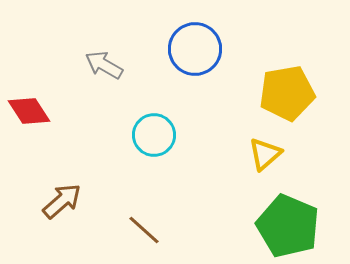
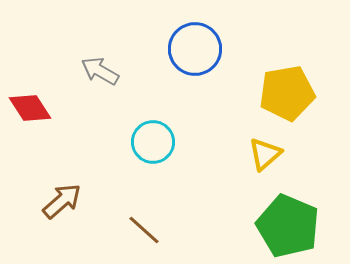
gray arrow: moved 4 px left, 6 px down
red diamond: moved 1 px right, 3 px up
cyan circle: moved 1 px left, 7 px down
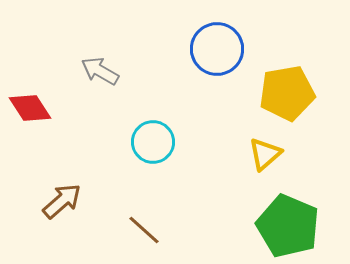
blue circle: moved 22 px right
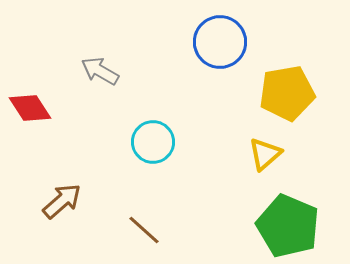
blue circle: moved 3 px right, 7 px up
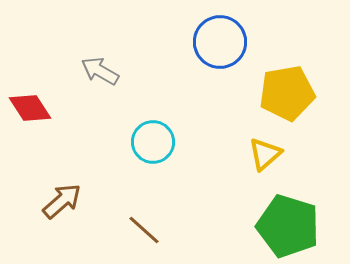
green pentagon: rotated 6 degrees counterclockwise
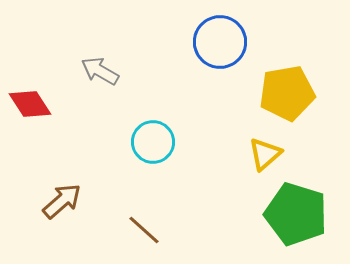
red diamond: moved 4 px up
green pentagon: moved 8 px right, 12 px up
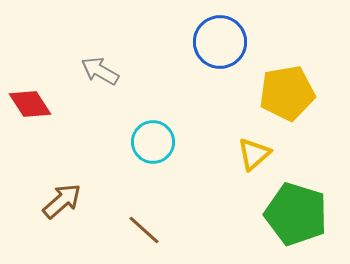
yellow triangle: moved 11 px left
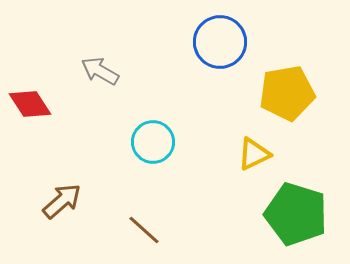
yellow triangle: rotated 15 degrees clockwise
